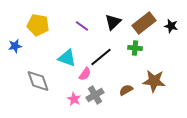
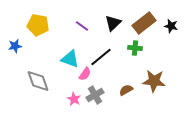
black triangle: moved 1 px down
cyan triangle: moved 3 px right, 1 px down
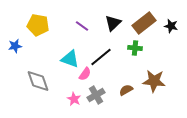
gray cross: moved 1 px right
